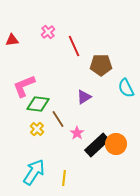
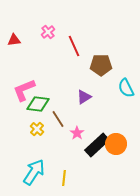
red triangle: moved 2 px right
pink L-shape: moved 4 px down
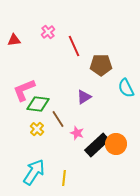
pink star: rotated 16 degrees counterclockwise
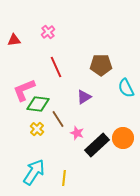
red line: moved 18 px left, 21 px down
orange circle: moved 7 px right, 6 px up
